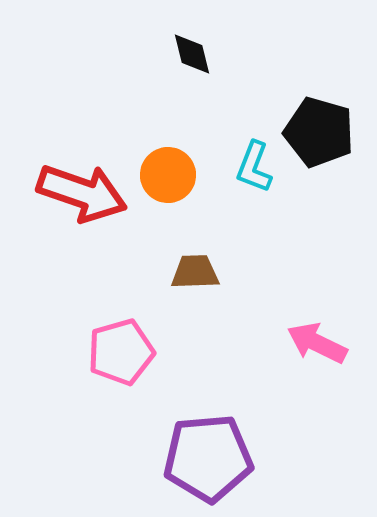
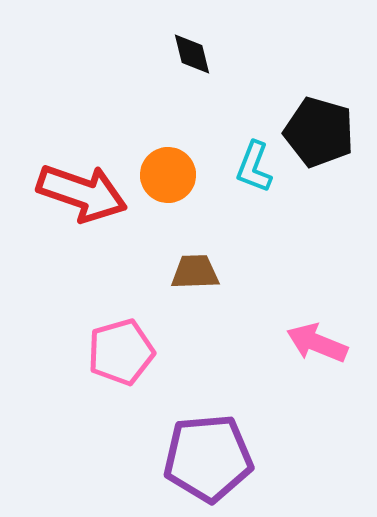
pink arrow: rotated 4 degrees counterclockwise
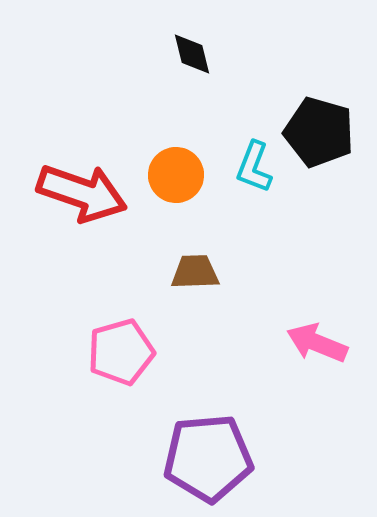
orange circle: moved 8 px right
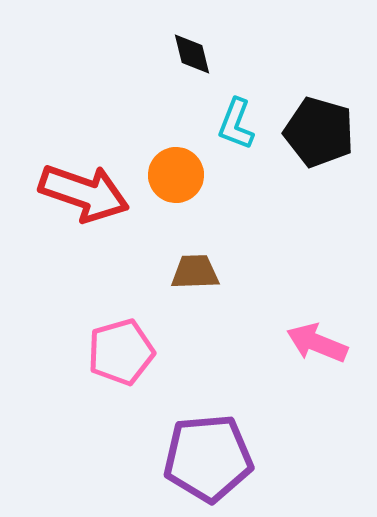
cyan L-shape: moved 18 px left, 43 px up
red arrow: moved 2 px right
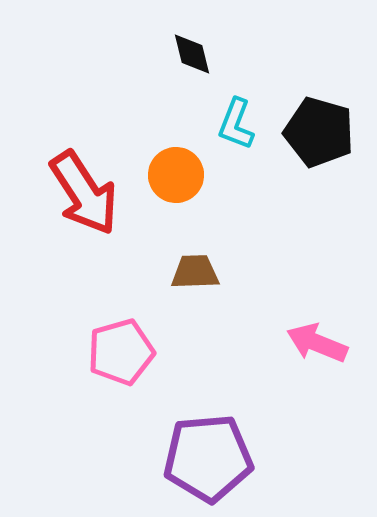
red arrow: rotated 38 degrees clockwise
